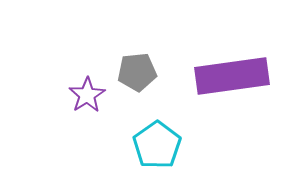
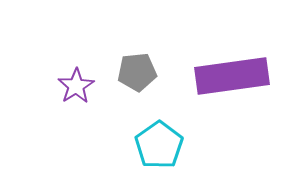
purple star: moved 11 px left, 9 px up
cyan pentagon: moved 2 px right
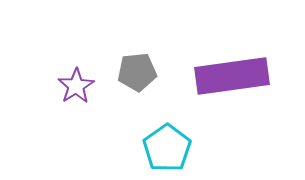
cyan pentagon: moved 8 px right, 3 px down
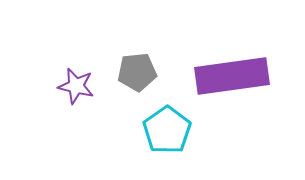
purple star: rotated 27 degrees counterclockwise
cyan pentagon: moved 18 px up
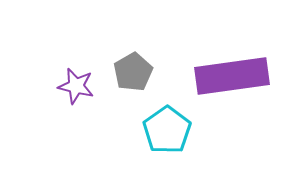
gray pentagon: moved 4 px left; rotated 24 degrees counterclockwise
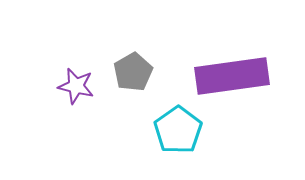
cyan pentagon: moved 11 px right
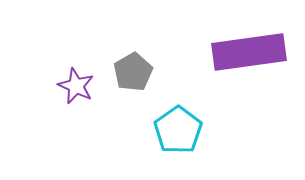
purple rectangle: moved 17 px right, 24 px up
purple star: rotated 12 degrees clockwise
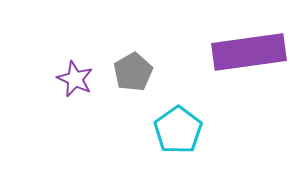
purple star: moved 1 px left, 7 px up
